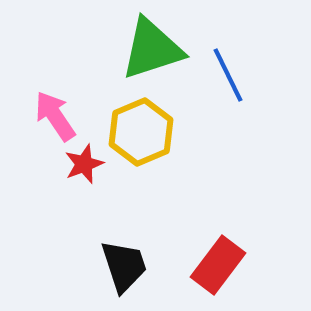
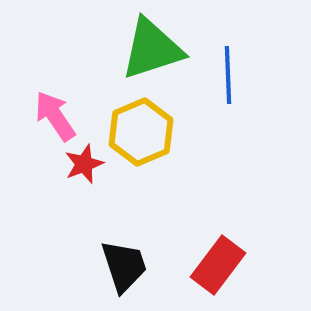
blue line: rotated 24 degrees clockwise
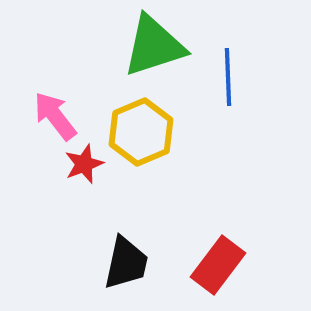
green triangle: moved 2 px right, 3 px up
blue line: moved 2 px down
pink arrow: rotated 4 degrees counterclockwise
black trapezoid: moved 2 px right, 3 px up; rotated 30 degrees clockwise
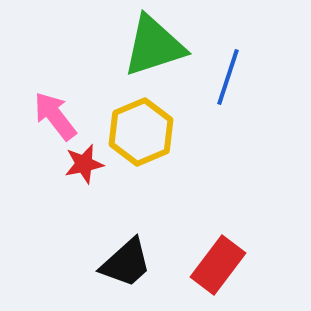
blue line: rotated 20 degrees clockwise
red star: rotated 9 degrees clockwise
black trapezoid: rotated 36 degrees clockwise
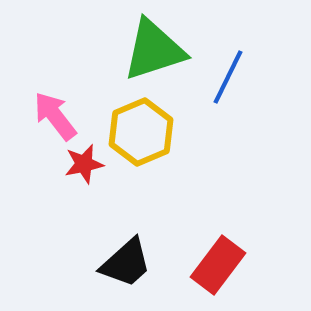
green triangle: moved 4 px down
blue line: rotated 8 degrees clockwise
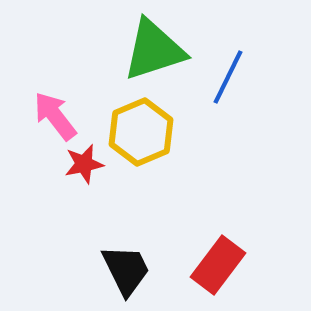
black trapezoid: moved 7 px down; rotated 74 degrees counterclockwise
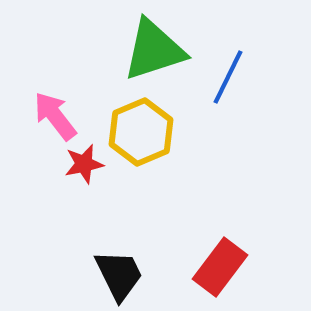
red rectangle: moved 2 px right, 2 px down
black trapezoid: moved 7 px left, 5 px down
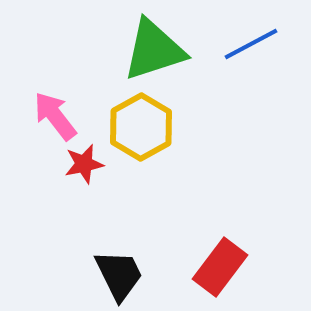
blue line: moved 23 px right, 33 px up; rotated 36 degrees clockwise
yellow hexagon: moved 5 px up; rotated 6 degrees counterclockwise
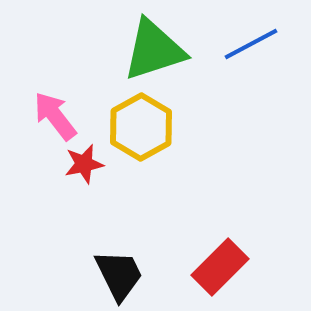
red rectangle: rotated 8 degrees clockwise
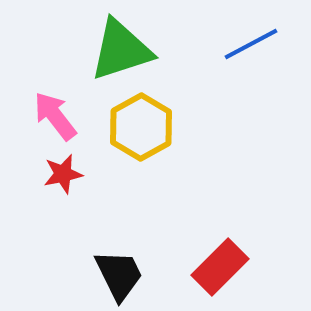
green triangle: moved 33 px left
red star: moved 21 px left, 10 px down
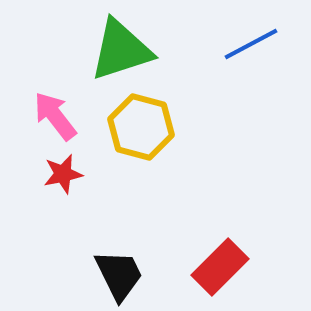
yellow hexagon: rotated 16 degrees counterclockwise
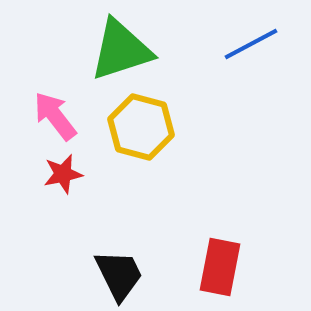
red rectangle: rotated 34 degrees counterclockwise
